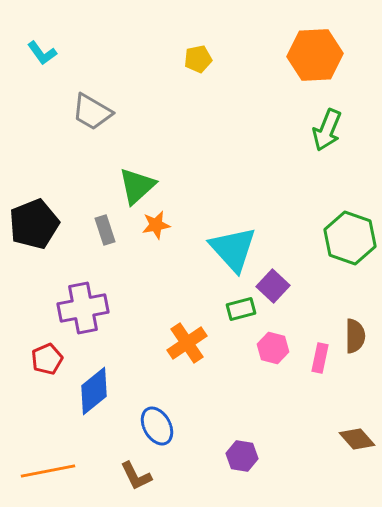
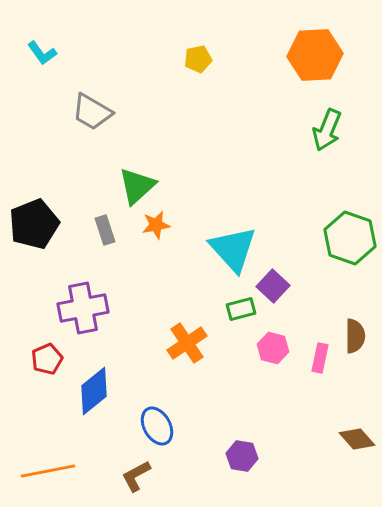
brown L-shape: rotated 88 degrees clockwise
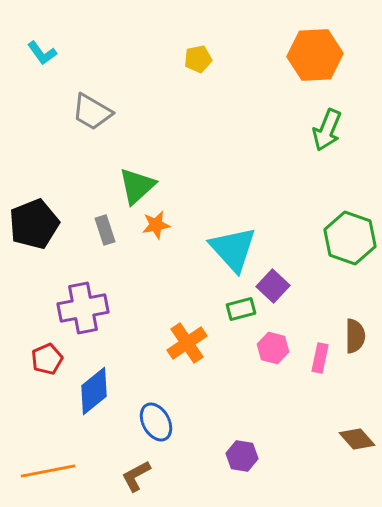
blue ellipse: moved 1 px left, 4 px up
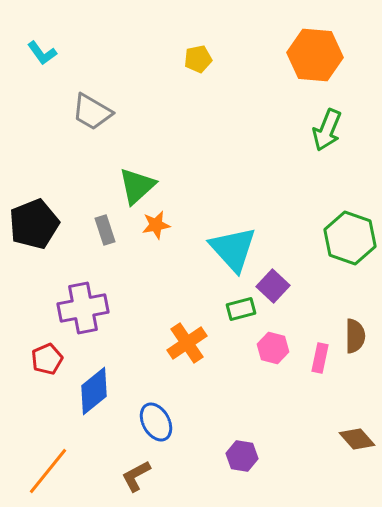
orange hexagon: rotated 8 degrees clockwise
orange line: rotated 40 degrees counterclockwise
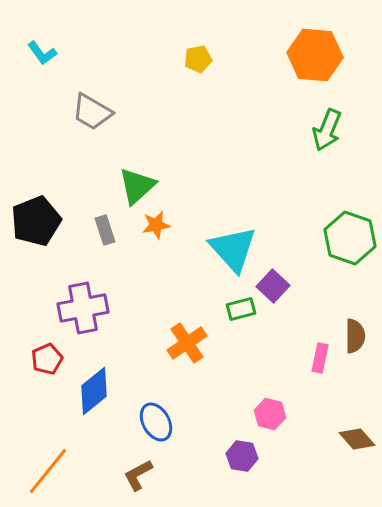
black pentagon: moved 2 px right, 3 px up
pink hexagon: moved 3 px left, 66 px down
brown L-shape: moved 2 px right, 1 px up
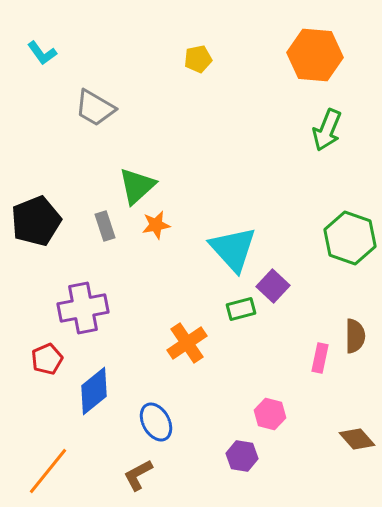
gray trapezoid: moved 3 px right, 4 px up
gray rectangle: moved 4 px up
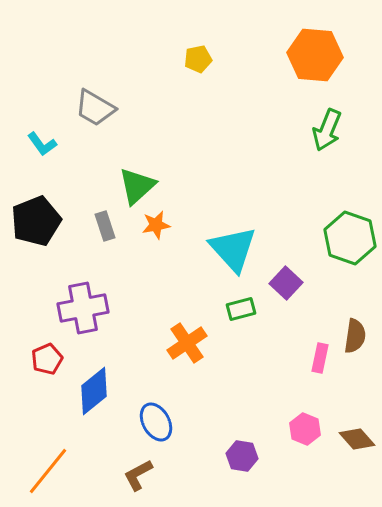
cyan L-shape: moved 91 px down
purple square: moved 13 px right, 3 px up
brown semicircle: rotated 8 degrees clockwise
pink hexagon: moved 35 px right, 15 px down; rotated 8 degrees clockwise
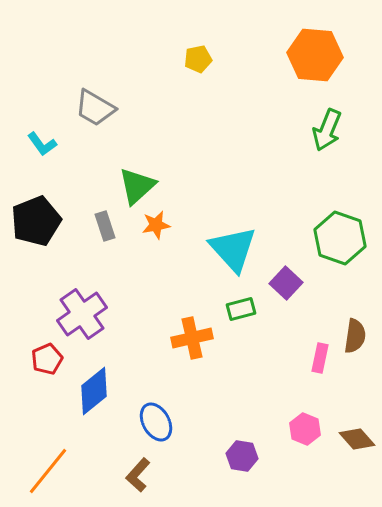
green hexagon: moved 10 px left
purple cross: moved 1 px left, 6 px down; rotated 24 degrees counterclockwise
orange cross: moved 5 px right, 5 px up; rotated 21 degrees clockwise
brown L-shape: rotated 20 degrees counterclockwise
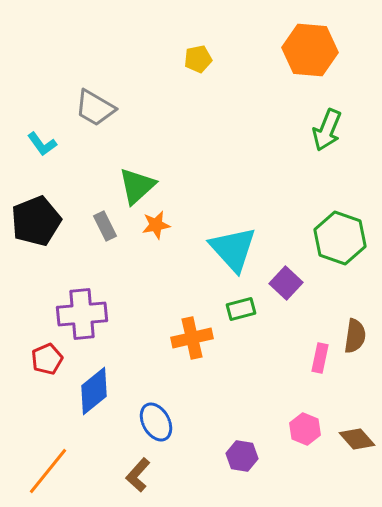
orange hexagon: moved 5 px left, 5 px up
gray rectangle: rotated 8 degrees counterclockwise
purple cross: rotated 30 degrees clockwise
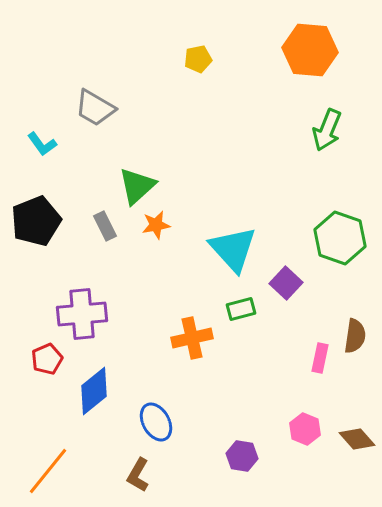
brown L-shape: rotated 12 degrees counterclockwise
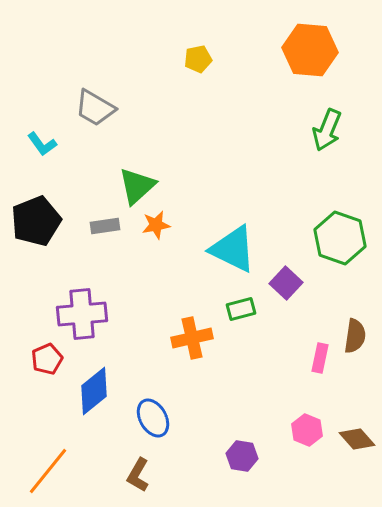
gray rectangle: rotated 72 degrees counterclockwise
cyan triangle: rotated 22 degrees counterclockwise
blue ellipse: moved 3 px left, 4 px up
pink hexagon: moved 2 px right, 1 px down
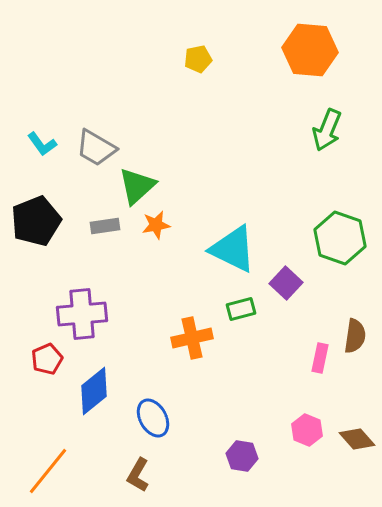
gray trapezoid: moved 1 px right, 40 px down
